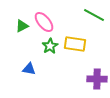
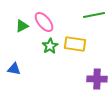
green line: rotated 40 degrees counterclockwise
blue triangle: moved 15 px left
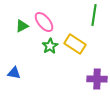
green line: rotated 70 degrees counterclockwise
yellow rectangle: rotated 25 degrees clockwise
blue triangle: moved 4 px down
